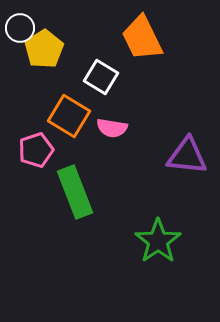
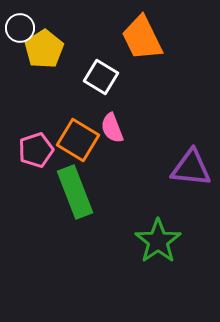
orange square: moved 9 px right, 24 px down
pink semicircle: rotated 60 degrees clockwise
purple triangle: moved 4 px right, 12 px down
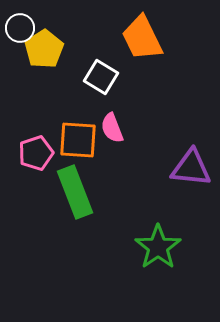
orange square: rotated 27 degrees counterclockwise
pink pentagon: moved 3 px down
green star: moved 6 px down
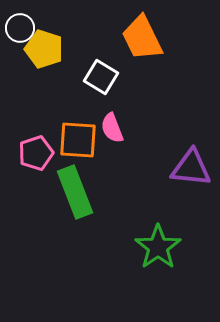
yellow pentagon: rotated 21 degrees counterclockwise
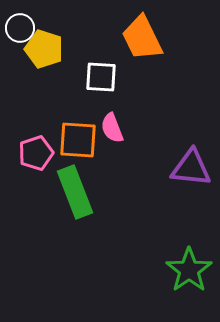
white square: rotated 28 degrees counterclockwise
green star: moved 31 px right, 23 px down
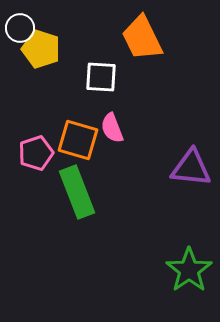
yellow pentagon: moved 3 px left
orange square: rotated 12 degrees clockwise
green rectangle: moved 2 px right
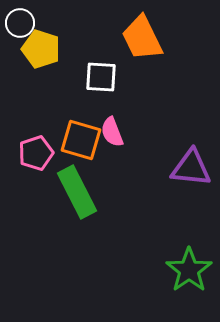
white circle: moved 5 px up
pink semicircle: moved 4 px down
orange square: moved 3 px right
green rectangle: rotated 6 degrees counterclockwise
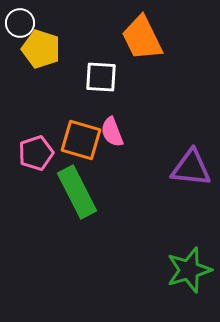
green star: rotated 18 degrees clockwise
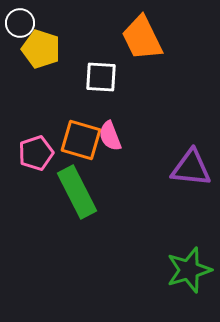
pink semicircle: moved 2 px left, 4 px down
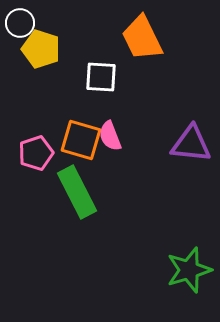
purple triangle: moved 24 px up
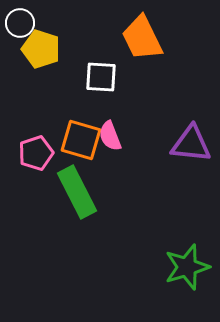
green star: moved 2 px left, 3 px up
